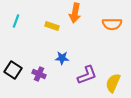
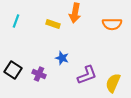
yellow rectangle: moved 1 px right, 2 px up
blue star: rotated 16 degrees clockwise
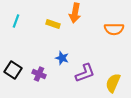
orange semicircle: moved 2 px right, 5 px down
purple L-shape: moved 2 px left, 2 px up
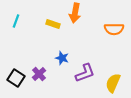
black square: moved 3 px right, 8 px down
purple cross: rotated 24 degrees clockwise
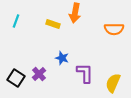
purple L-shape: rotated 70 degrees counterclockwise
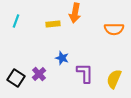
yellow rectangle: rotated 24 degrees counterclockwise
yellow semicircle: moved 1 px right, 4 px up
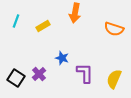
yellow rectangle: moved 10 px left, 2 px down; rotated 24 degrees counterclockwise
orange semicircle: rotated 18 degrees clockwise
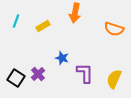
purple cross: moved 1 px left
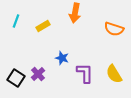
yellow semicircle: moved 5 px up; rotated 54 degrees counterclockwise
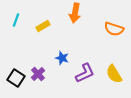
cyan line: moved 1 px up
purple L-shape: rotated 65 degrees clockwise
